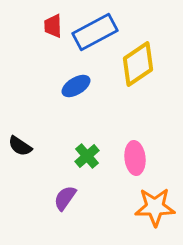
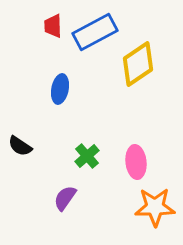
blue ellipse: moved 16 px left, 3 px down; rotated 48 degrees counterclockwise
pink ellipse: moved 1 px right, 4 px down
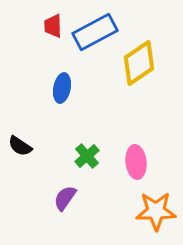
yellow diamond: moved 1 px right, 1 px up
blue ellipse: moved 2 px right, 1 px up
orange star: moved 1 px right, 4 px down
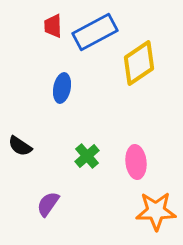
purple semicircle: moved 17 px left, 6 px down
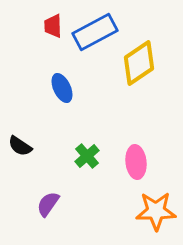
blue ellipse: rotated 36 degrees counterclockwise
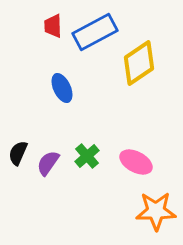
black semicircle: moved 2 px left, 7 px down; rotated 80 degrees clockwise
pink ellipse: rotated 56 degrees counterclockwise
purple semicircle: moved 41 px up
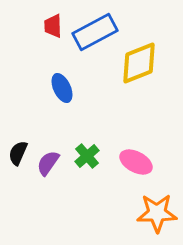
yellow diamond: rotated 12 degrees clockwise
orange star: moved 1 px right, 2 px down
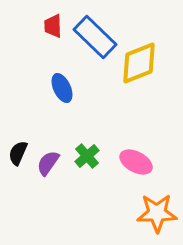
blue rectangle: moved 5 px down; rotated 72 degrees clockwise
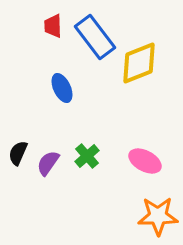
blue rectangle: rotated 9 degrees clockwise
pink ellipse: moved 9 px right, 1 px up
orange star: moved 1 px right, 3 px down
